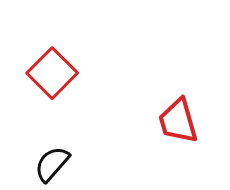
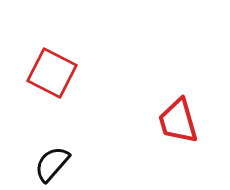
red square: rotated 18 degrees counterclockwise
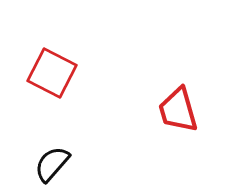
red trapezoid: moved 11 px up
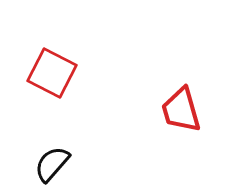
red trapezoid: moved 3 px right
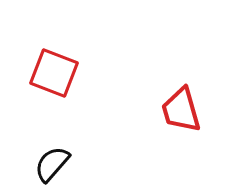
red square: moved 2 px right; rotated 6 degrees counterclockwise
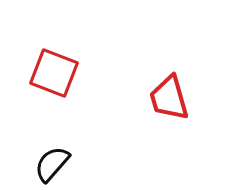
red trapezoid: moved 12 px left, 12 px up
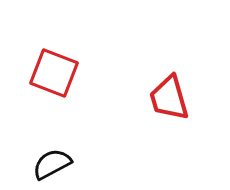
black semicircle: rotated 21 degrees clockwise
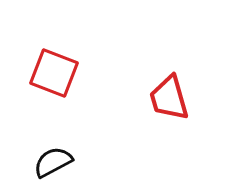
black semicircle: moved 1 px right, 2 px up
